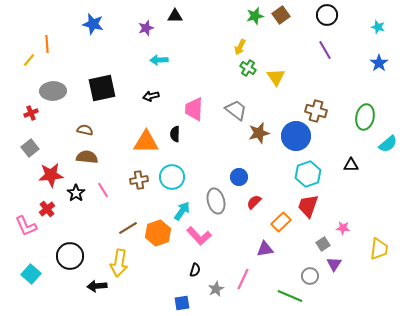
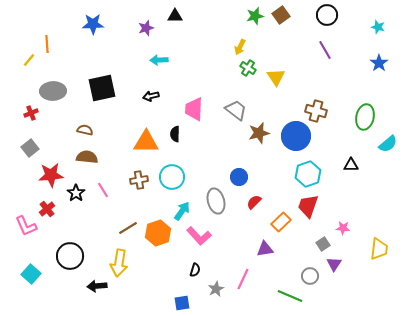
blue star at (93, 24): rotated 15 degrees counterclockwise
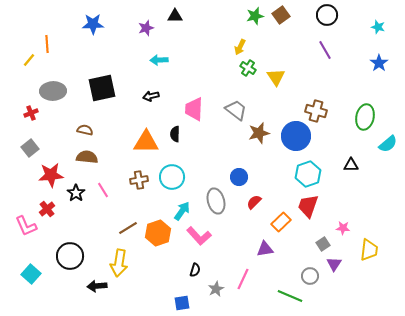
yellow trapezoid at (379, 249): moved 10 px left, 1 px down
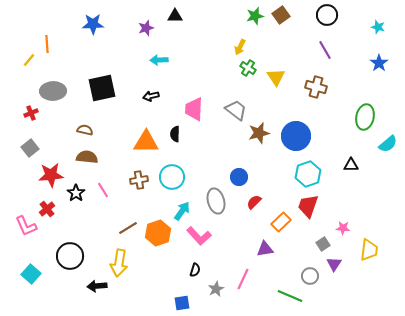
brown cross at (316, 111): moved 24 px up
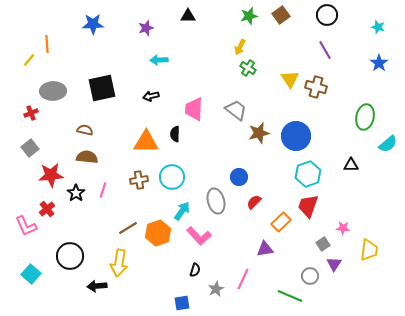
black triangle at (175, 16): moved 13 px right
green star at (255, 16): moved 6 px left
yellow triangle at (276, 77): moved 14 px right, 2 px down
pink line at (103, 190): rotated 49 degrees clockwise
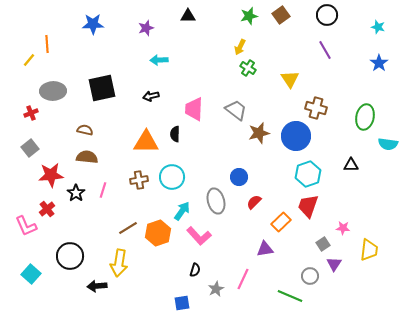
brown cross at (316, 87): moved 21 px down
cyan semicircle at (388, 144): rotated 48 degrees clockwise
